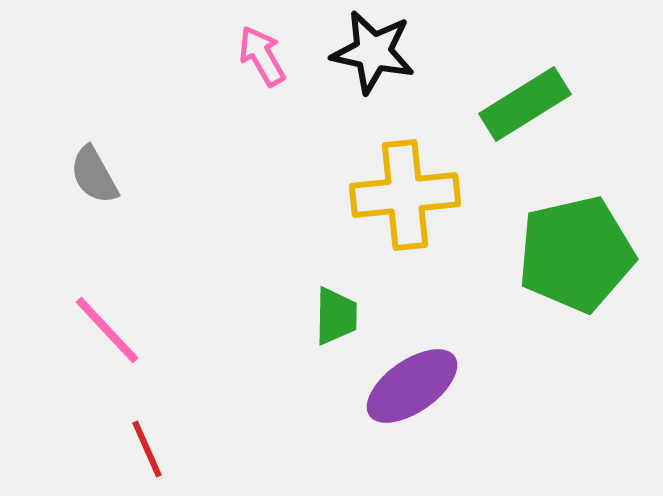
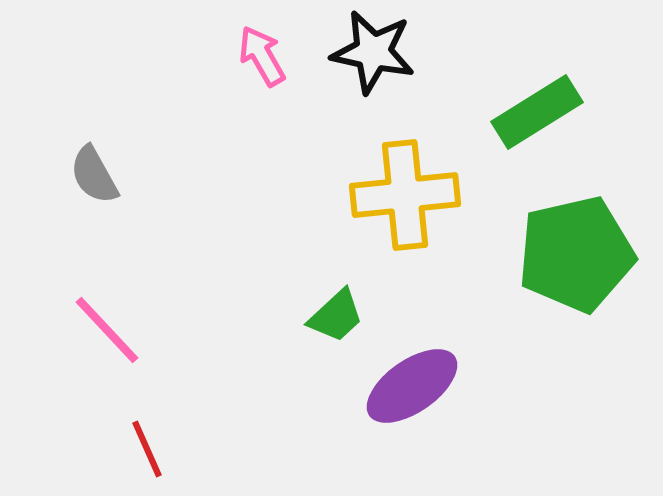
green rectangle: moved 12 px right, 8 px down
green trapezoid: rotated 46 degrees clockwise
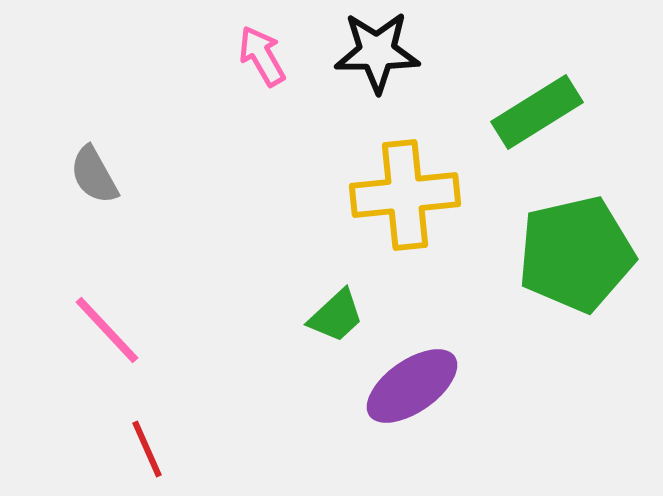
black star: moved 4 px right; rotated 12 degrees counterclockwise
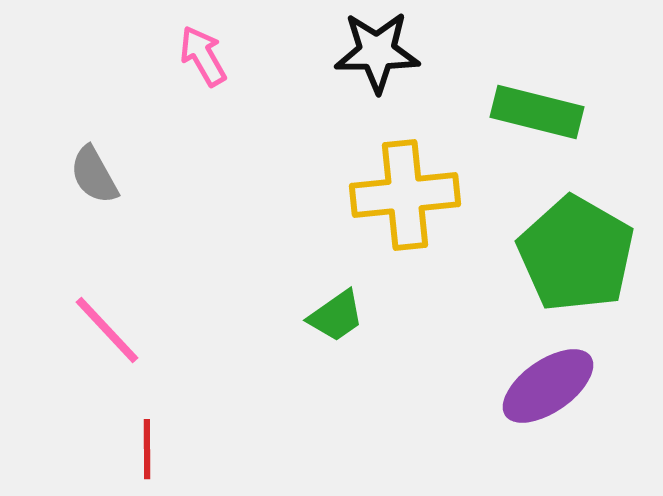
pink arrow: moved 59 px left
green rectangle: rotated 46 degrees clockwise
green pentagon: rotated 29 degrees counterclockwise
green trapezoid: rotated 8 degrees clockwise
purple ellipse: moved 136 px right
red line: rotated 24 degrees clockwise
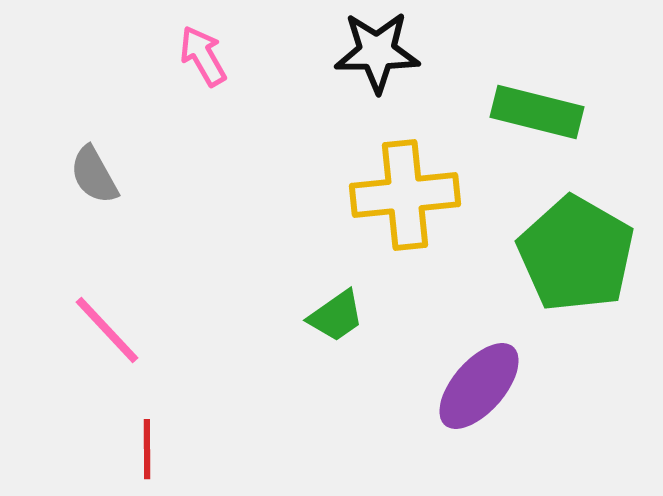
purple ellipse: moved 69 px left; rotated 14 degrees counterclockwise
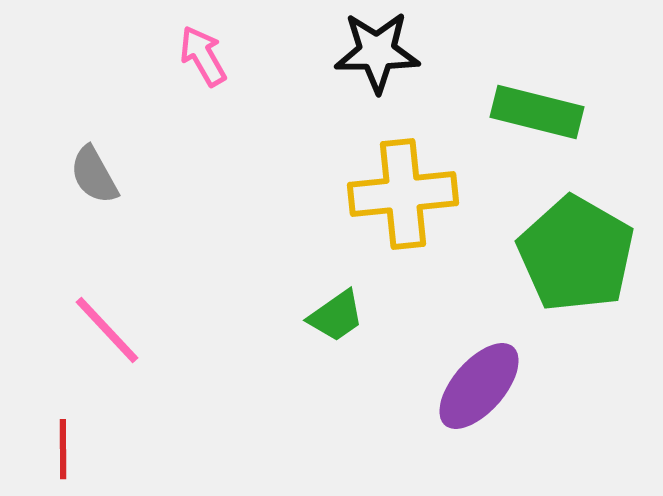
yellow cross: moved 2 px left, 1 px up
red line: moved 84 px left
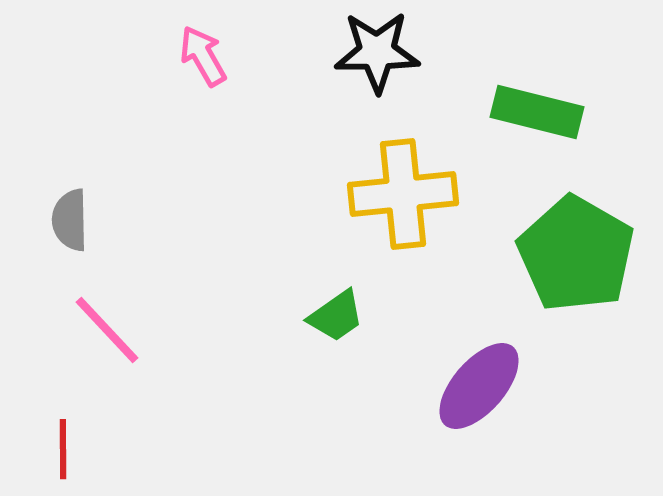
gray semicircle: moved 24 px left, 45 px down; rotated 28 degrees clockwise
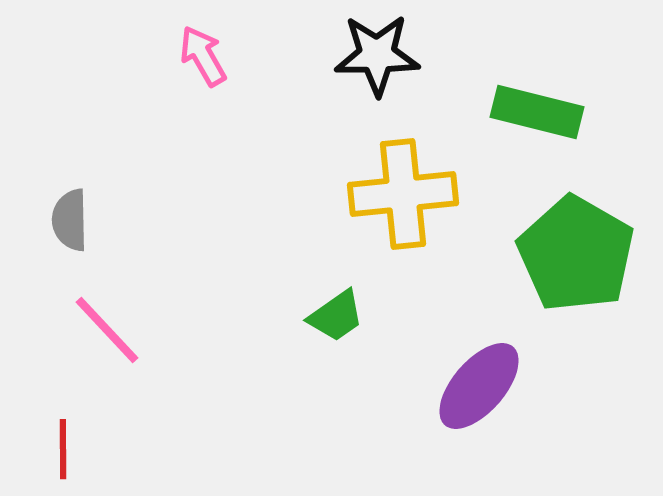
black star: moved 3 px down
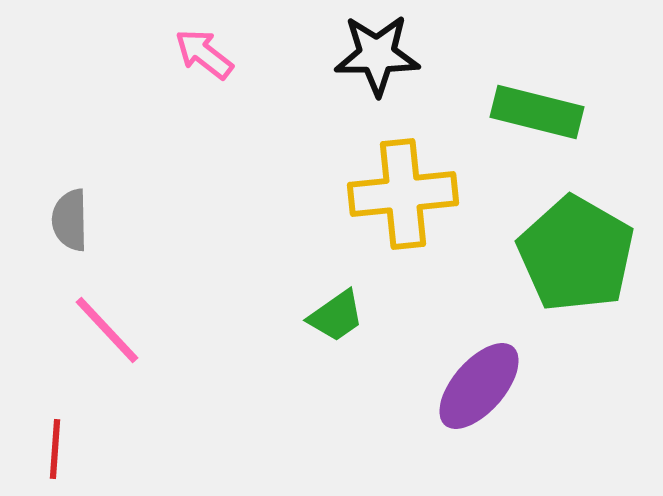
pink arrow: moved 1 px right, 2 px up; rotated 22 degrees counterclockwise
red line: moved 8 px left; rotated 4 degrees clockwise
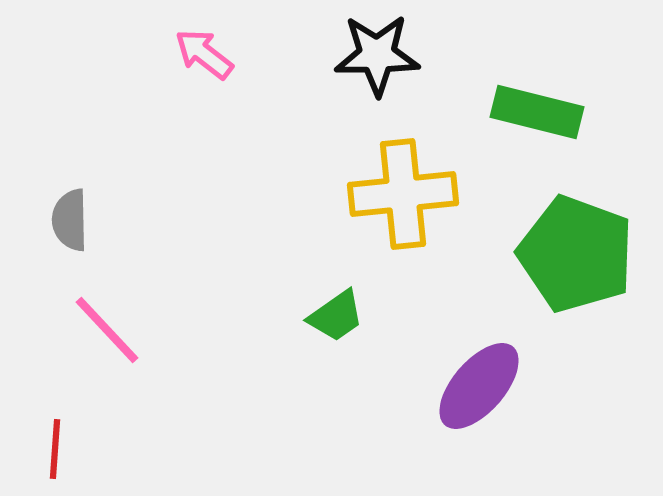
green pentagon: rotated 10 degrees counterclockwise
